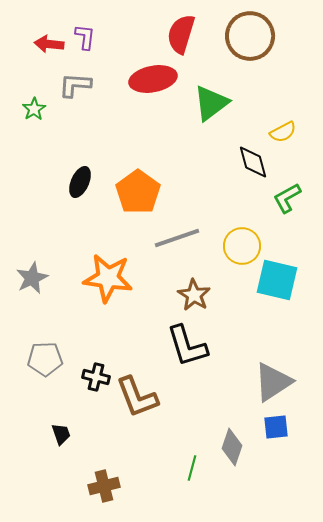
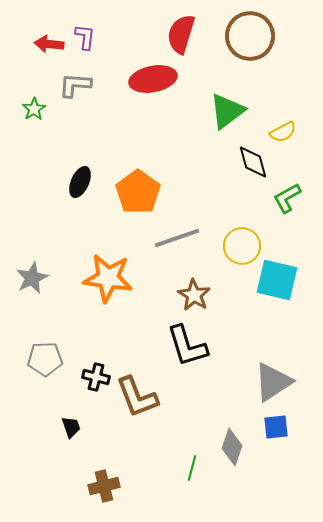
green triangle: moved 16 px right, 8 px down
black trapezoid: moved 10 px right, 7 px up
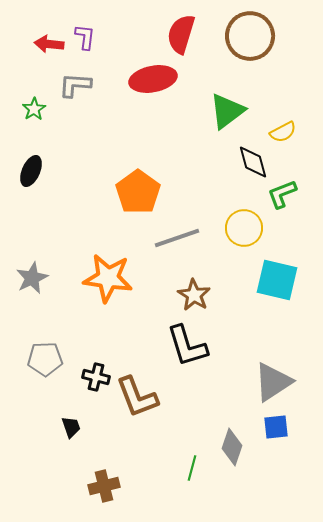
black ellipse: moved 49 px left, 11 px up
green L-shape: moved 5 px left, 4 px up; rotated 8 degrees clockwise
yellow circle: moved 2 px right, 18 px up
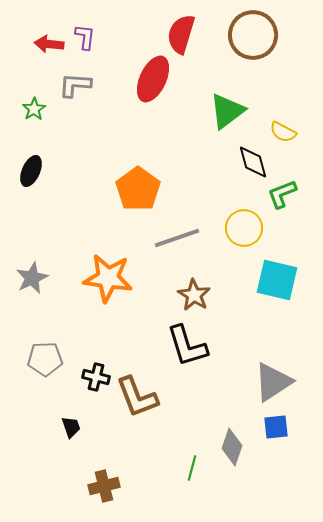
brown circle: moved 3 px right, 1 px up
red ellipse: rotated 54 degrees counterclockwise
yellow semicircle: rotated 56 degrees clockwise
orange pentagon: moved 3 px up
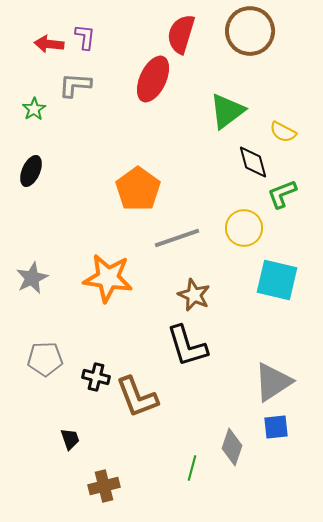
brown circle: moved 3 px left, 4 px up
brown star: rotated 8 degrees counterclockwise
black trapezoid: moved 1 px left, 12 px down
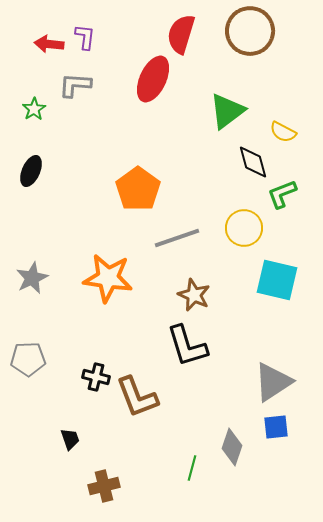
gray pentagon: moved 17 px left
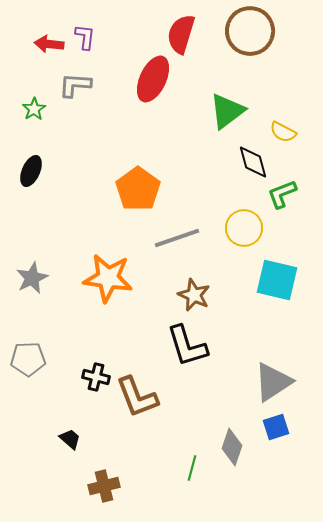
blue square: rotated 12 degrees counterclockwise
black trapezoid: rotated 30 degrees counterclockwise
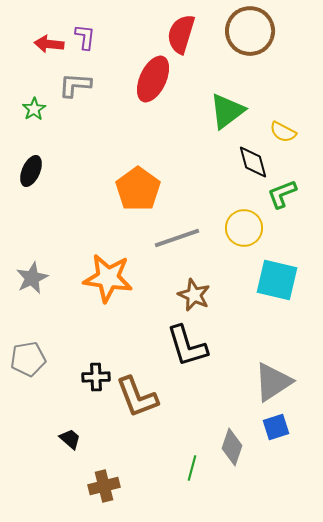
gray pentagon: rotated 8 degrees counterclockwise
black cross: rotated 16 degrees counterclockwise
